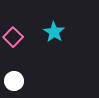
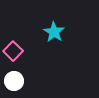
pink square: moved 14 px down
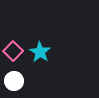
cyan star: moved 14 px left, 20 px down
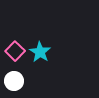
pink square: moved 2 px right
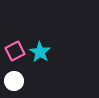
pink square: rotated 18 degrees clockwise
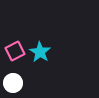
white circle: moved 1 px left, 2 px down
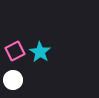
white circle: moved 3 px up
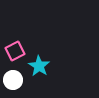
cyan star: moved 1 px left, 14 px down
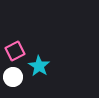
white circle: moved 3 px up
